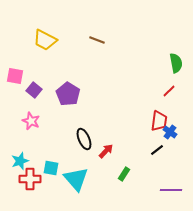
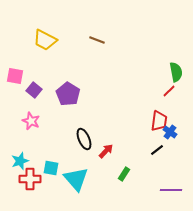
green semicircle: moved 9 px down
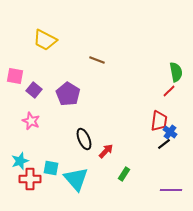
brown line: moved 20 px down
black line: moved 7 px right, 6 px up
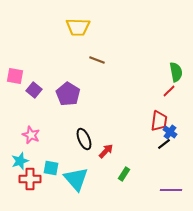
yellow trapezoid: moved 33 px right, 13 px up; rotated 25 degrees counterclockwise
pink star: moved 14 px down
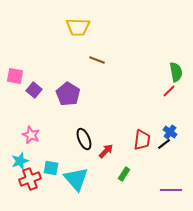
red trapezoid: moved 17 px left, 19 px down
red cross: rotated 20 degrees counterclockwise
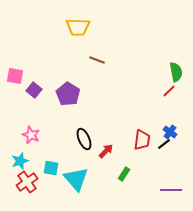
red cross: moved 3 px left, 3 px down; rotated 15 degrees counterclockwise
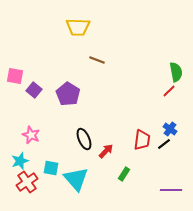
blue cross: moved 3 px up
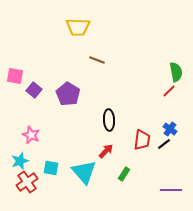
black ellipse: moved 25 px right, 19 px up; rotated 20 degrees clockwise
cyan triangle: moved 8 px right, 7 px up
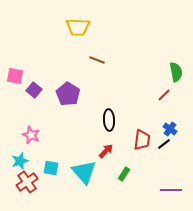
red line: moved 5 px left, 4 px down
